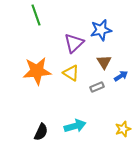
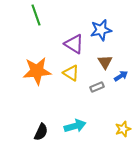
purple triangle: moved 1 px down; rotated 45 degrees counterclockwise
brown triangle: moved 1 px right
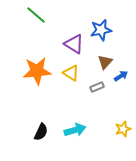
green line: rotated 30 degrees counterclockwise
brown triangle: rotated 14 degrees clockwise
cyan arrow: moved 4 px down
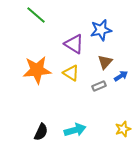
orange star: moved 1 px up
gray rectangle: moved 2 px right, 1 px up
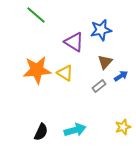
purple triangle: moved 2 px up
yellow triangle: moved 6 px left
gray rectangle: rotated 16 degrees counterclockwise
yellow star: moved 2 px up
